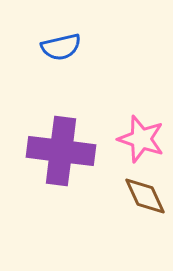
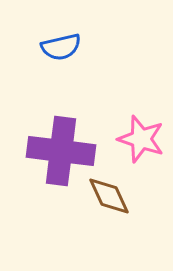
brown diamond: moved 36 px left
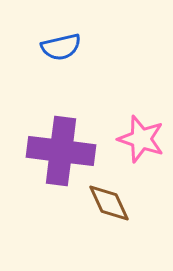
brown diamond: moved 7 px down
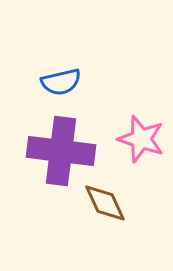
blue semicircle: moved 35 px down
brown diamond: moved 4 px left
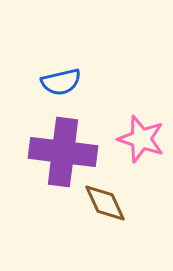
purple cross: moved 2 px right, 1 px down
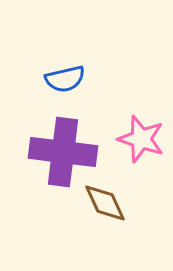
blue semicircle: moved 4 px right, 3 px up
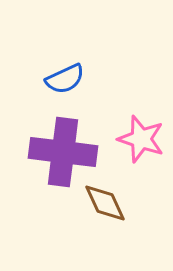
blue semicircle: rotated 12 degrees counterclockwise
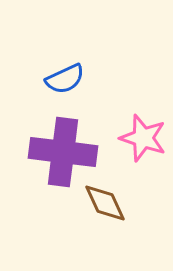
pink star: moved 2 px right, 1 px up
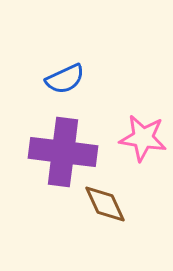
pink star: rotated 9 degrees counterclockwise
brown diamond: moved 1 px down
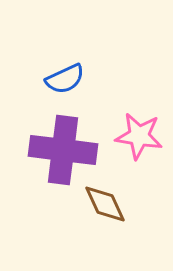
pink star: moved 4 px left, 2 px up
purple cross: moved 2 px up
